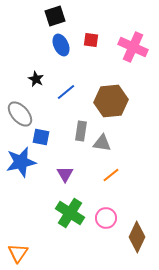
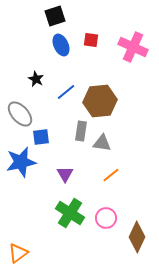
brown hexagon: moved 11 px left
blue square: rotated 18 degrees counterclockwise
orange triangle: rotated 20 degrees clockwise
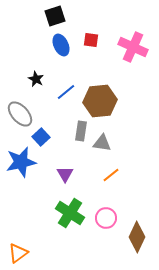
blue square: rotated 36 degrees counterclockwise
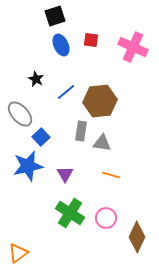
blue star: moved 7 px right, 4 px down
orange line: rotated 54 degrees clockwise
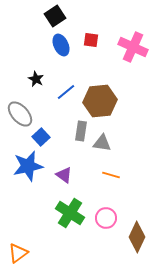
black square: rotated 15 degrees counterclockwise
purple triangle: moved 1 px left, 1 px down; rotated 24 degrees counterclockwise
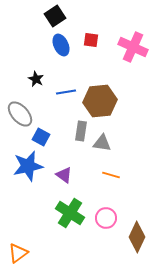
blue line: rotated 30 degrees clockwise
blue square: rotated 18 degrees counterclockwise
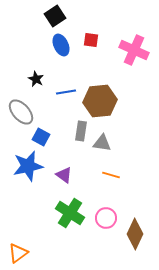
pink cross: moved 1 px right, 3 px down
gray ellipse: moved 1 px right, 2 px up
brown diamond: moved 2 px left, 3 px up
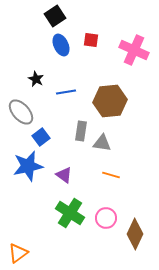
brown hexagon: moved 10 px right
blue square: rotated 24 degrees clockwise
